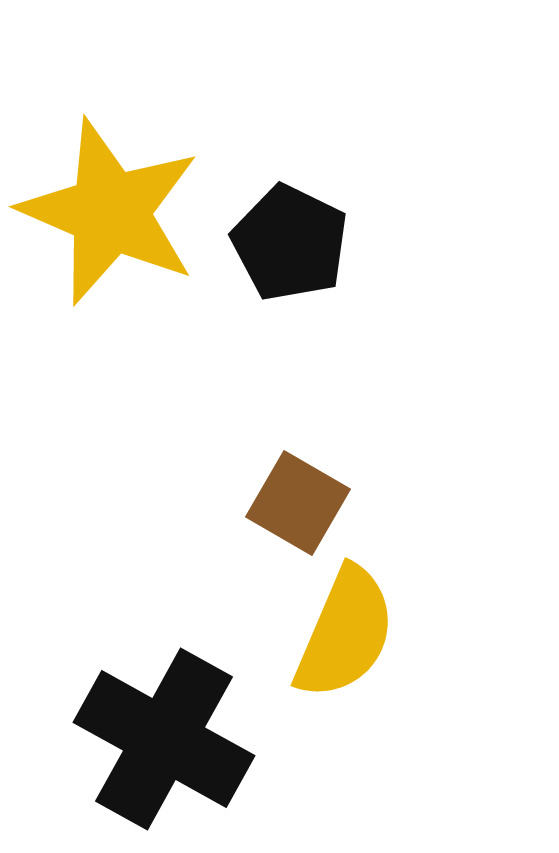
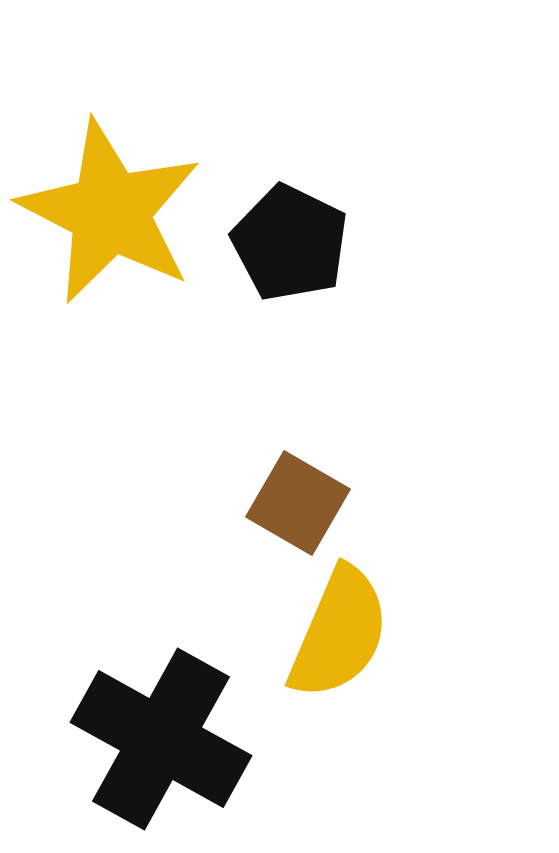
yellow star: rotated 4 degrees clockwise
yellow semicircle: moved 6 px left
black cross: moved 3 px left
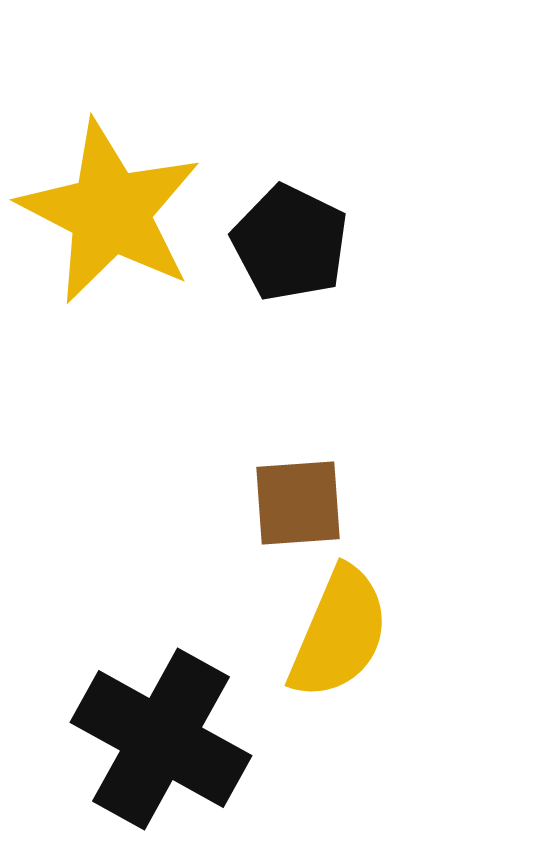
brown square: rotated 34 degrees counterclockwise
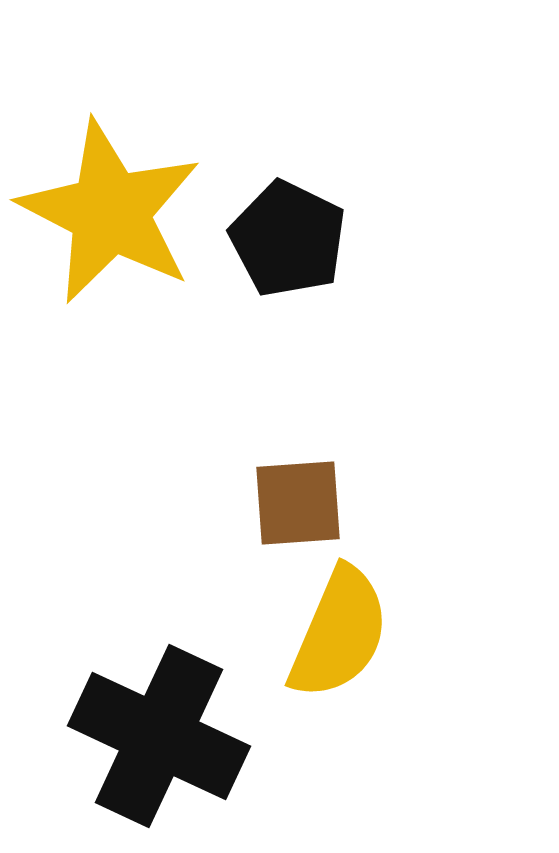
black pentagon: moved 2 px left, 4 px up
black cross: moved 2 px left, 3 px up; rotated 4 degrees counterclockwise
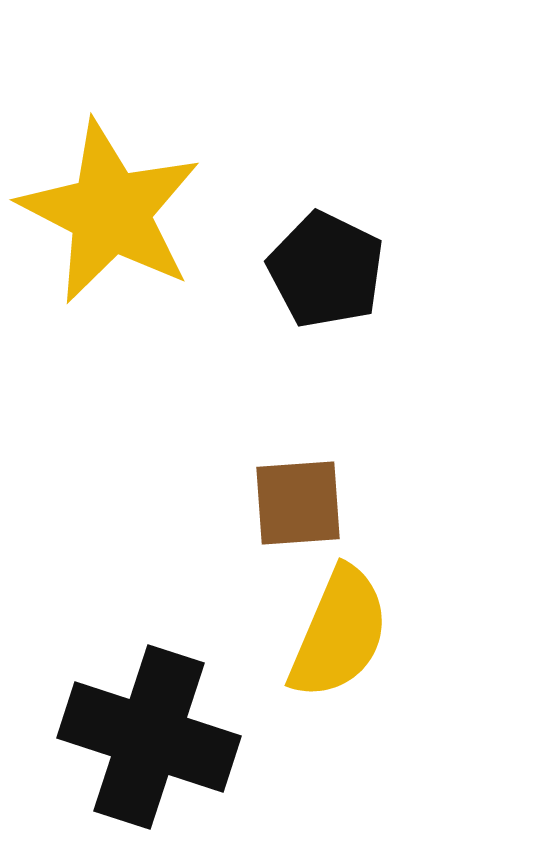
black pentagon: moved 38 px right, 31 px down
black cross: moved 10 px left, 1 px down; rotated 7 degrees counterclockwise
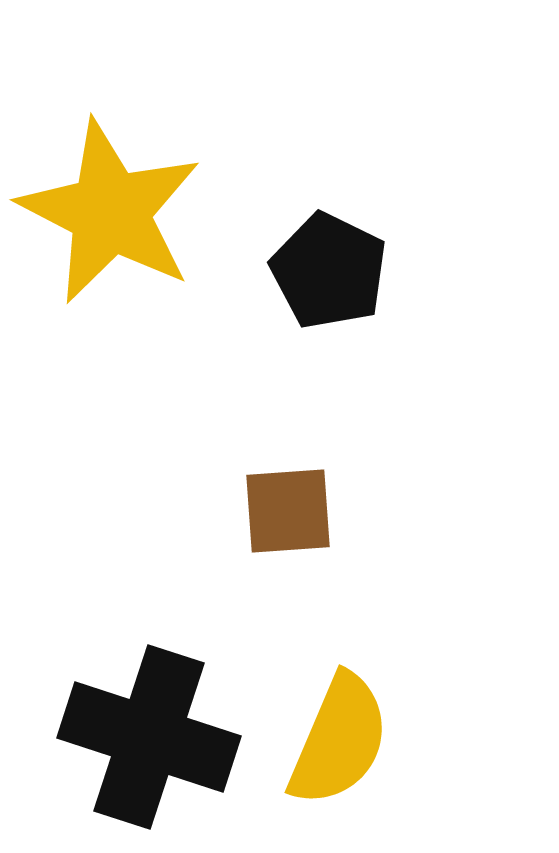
black pentagon: moved 3 px right, 1 px down
brown square: moved 10 px left, 8 px down
yellow semicircle: moved 107 px down
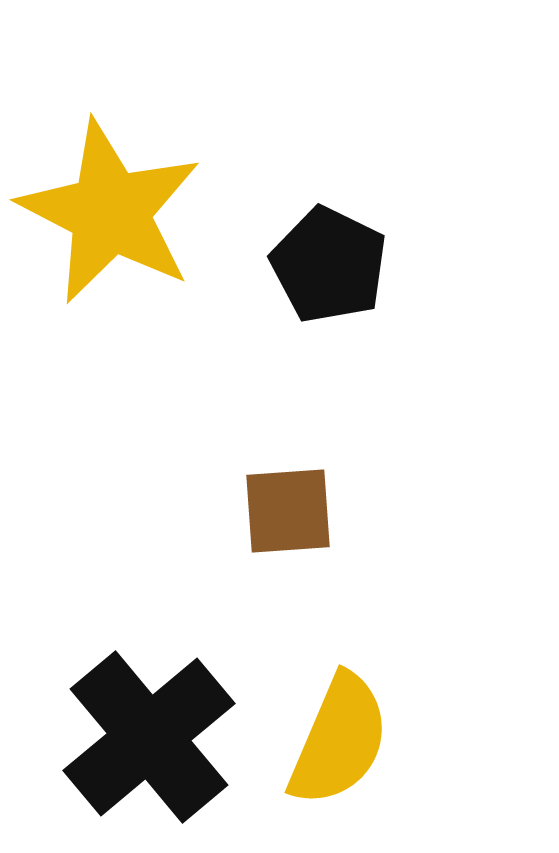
black pentagon: moved 6 px up
black cross: rotated 32 degrees clockwise
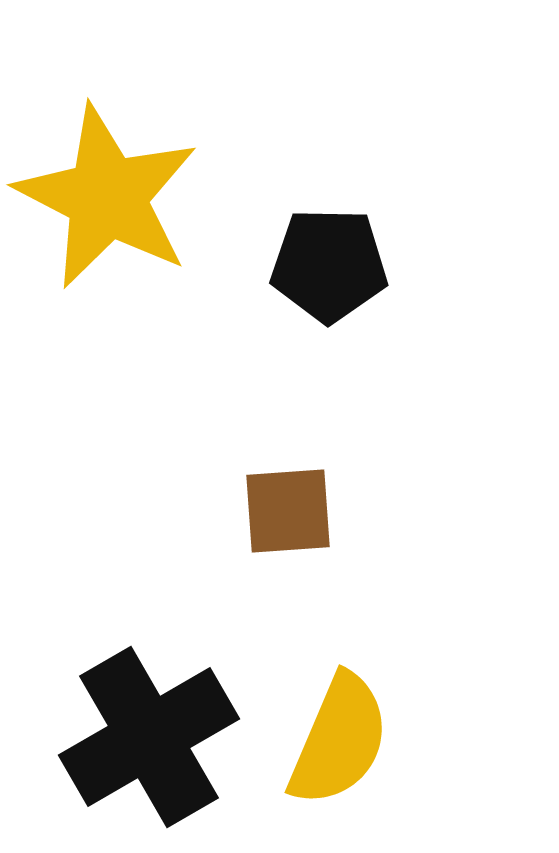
yellow star: moved 3 px left, 15 px up
black pentagon: rotated 25 degrees counterclockwise
black cross: rotated 10 degrees clockwise
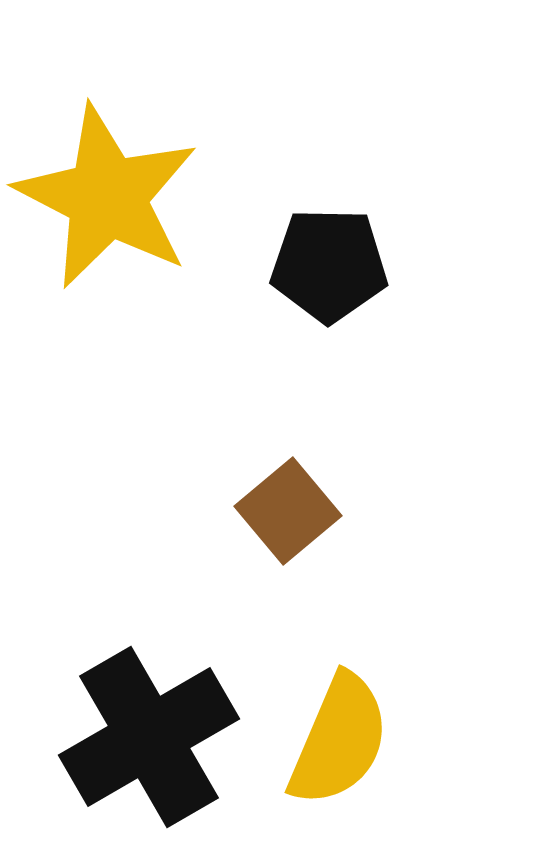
brown square: rotated 36 degrees counterclockwise
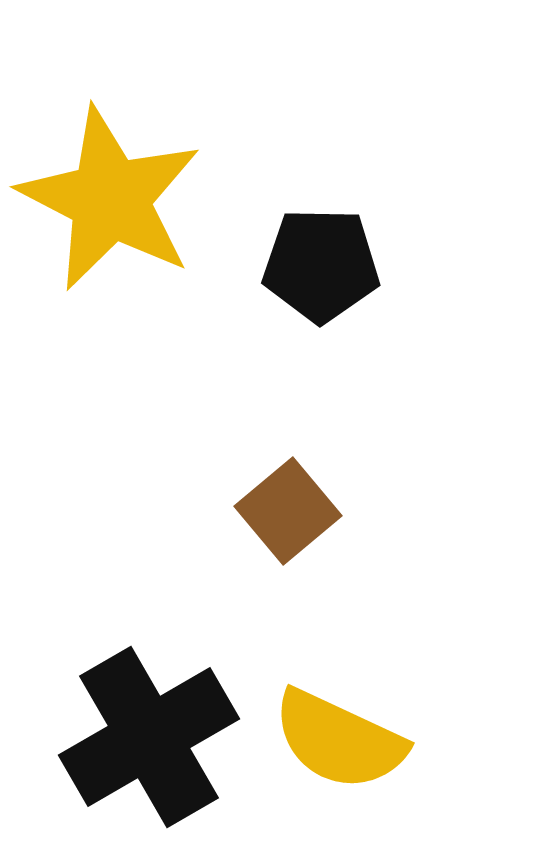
yellow star: moved 3 px right, 2 px down
black pentagon: moved 8 px left
yellow semicircle: rotated 92 degrees clockwise
